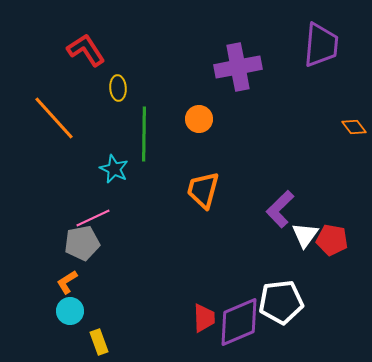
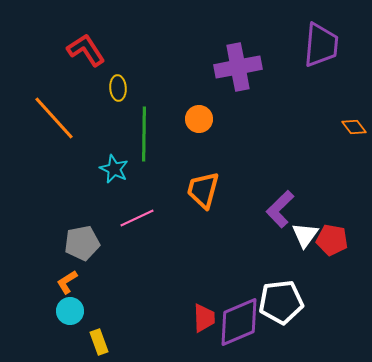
pink line: moved 44 px right
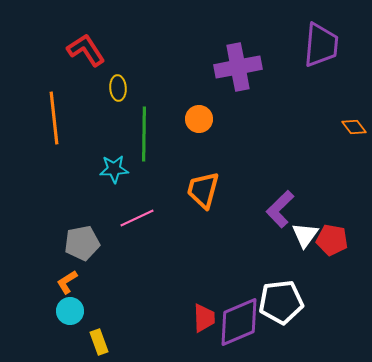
orange line: rotated 36 degrees clockwise
cyan star: rotated 28 degrees counterclockwise
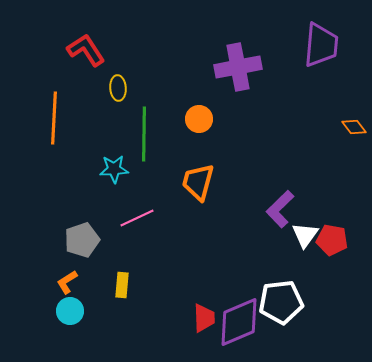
orange line: rotated 9 degrees clockwise
orange trapezoid: moved 5 px left, 8 px up
gray pentagon: moved 3 px up; rotated 8 degrees counterclockwise
yellow rectangle: moved 23 px right, 57 px up; rotated 25 degrees clockwise
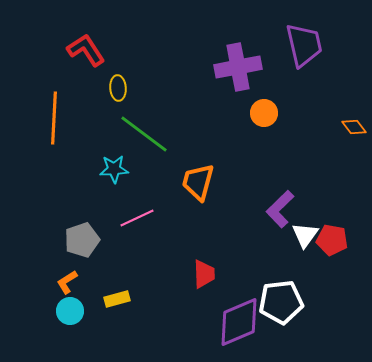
purple trapezoid: moved 17 px left; rotated 18 degrees counterclockwise
orange circle: moved 65 px right, 6 px up
green line: rotated 54 degrees counterclockwise
yellow rectangle: moved 5 px left, 14 px down; rotated 70 degrees clockwise
red trapezoid: moved 44 px up
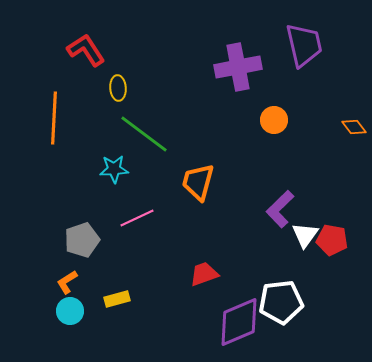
orange circle: moved 10 px right, 7 px down
red trapezoid: rotated 108 degrees counterclockwise
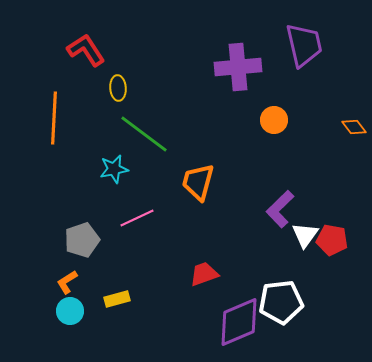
purple cross: rotated 6 degrees clockwise
cyan star: rotated 8 degrees counterclockwise
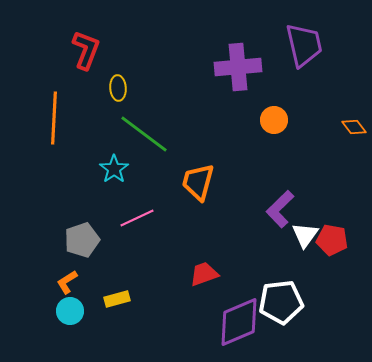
red L-shape: rotated 54 degrees clockwise
cyan star: rotated 24 degrees counterclockwise
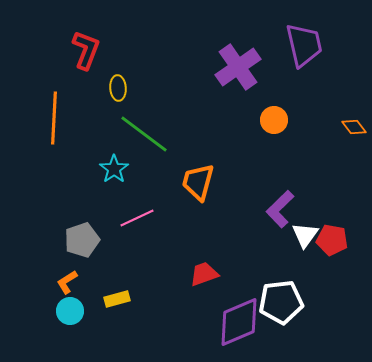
purple cross: rotated 30 degrees counterclockwise
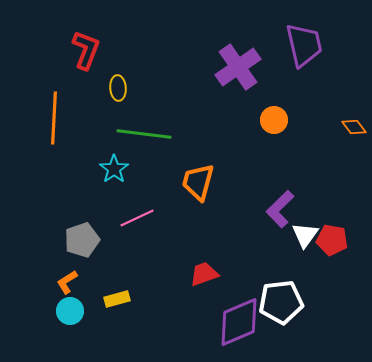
green line: rotated 30 degrees counterclockwise
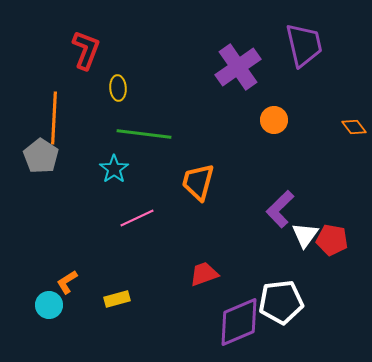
gray pentagon: moved 41 px left, 84 px up; rotated 20 degrees counterclockwise
cyan circle: moved 21 px left, 6 px up
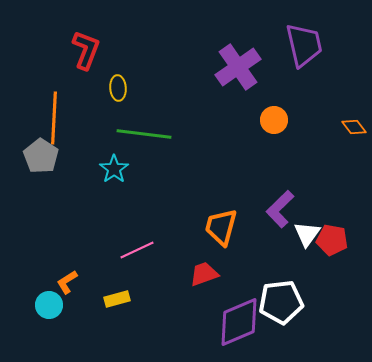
orange trapezoid: moved 23 px right, 45 px down
pink line: moved 32 px down
white triangle: moved 2 px right, 1 px up
